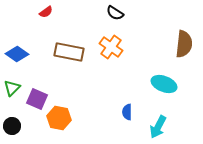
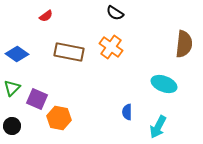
red semicircle: moved 4 px down
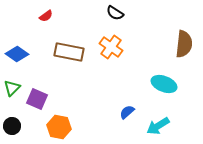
blue semicircle: rotated 49 degrees clockwise
orange hexagon: moved 9 px down
cyan arrow: moved 1 px up; rotated 30 degrees clockwise
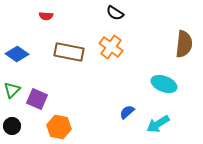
red semicircle: rotated 40 degrees clockwise
green triangle: moved 2 px down
cyan arrow: moved 2 px up
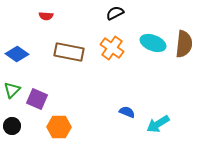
black semicircle: rotated 120 degrees clockwise
orange cross: moved 1 px right, 1 px down
cyan ellipse: moved 11 px left, 41 px up
blue semicircle: rotated 63 degrees clockwise
orange hexagon: rotated 10 degrees counterclockwise
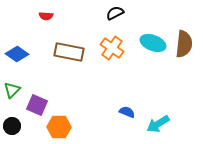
purple square: moved 6 px down
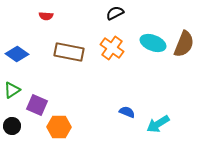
brown semicircle: rotated 16 degrees clockwise
green triangle: rotated 12 degrees clockwise
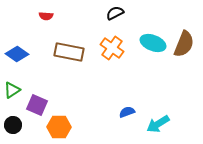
blue semicircle: rotated 42 degrees counterclockwise
black circle: moved 1 px right, 1 px up
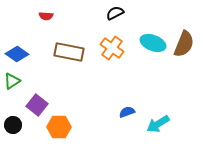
green triangle: moved 9 px up
purple square: rotated 15 degrees clockwise
